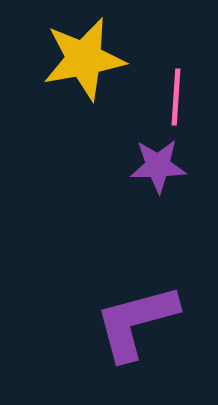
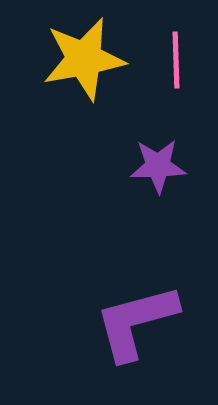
pink line: moved 37 px up; rotated 6 degrees counterclockwise
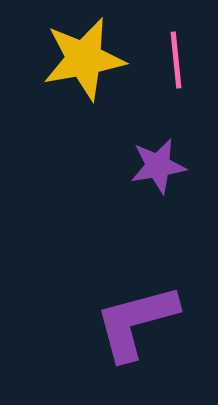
pink line: rotated 4 degrees counterclockwise
purple star: rotated 8 degrees counterclockwise
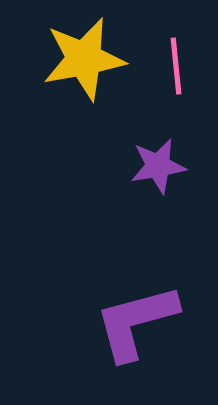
pink line: moved 6 px down
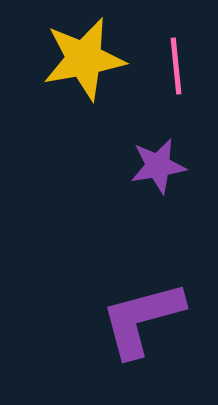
purple L-shape: moved 6 px right, 3 px up
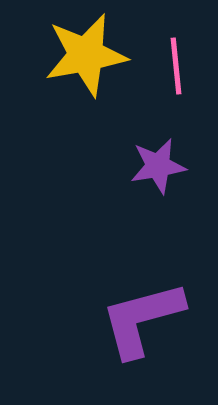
yellow star: moved 2 px right, 4 px up
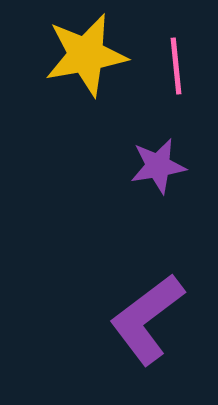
purple L-shape: moved 5 px right; rotated 22 degrees counterclockwise
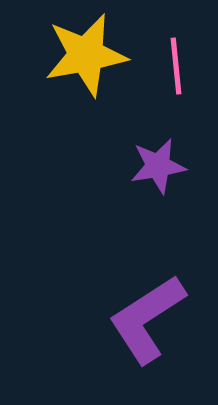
purple L-shape: rotated 4 degrees clockwise
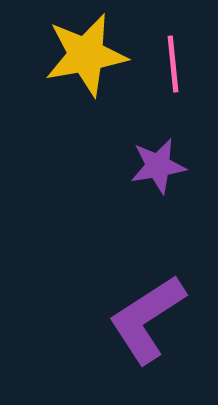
pink line: moved 3 px left, 2 px up
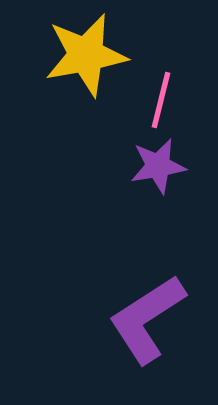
pink line: moved 12 px left, 36 px down; rotated 20 degrees clockwise
